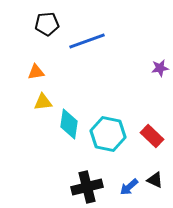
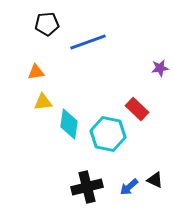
blue line: moved 1 px right, 1 px down
red rectangle: moved 15 px left, 27 px up
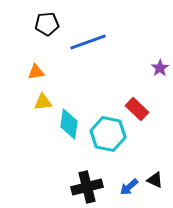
purple star: rotated 24 degrees counterclockwise
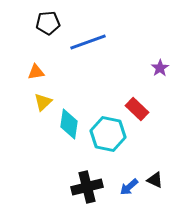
black pentagon: moved 1 px right, 1 px up
yellow triangle: rotated 36 degrees counterclockwise
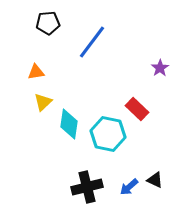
blue line: moved 4 px right; rotated 33 degrees counterclockwise
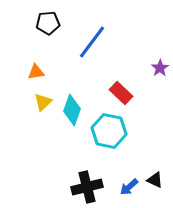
red rectangle: moved 16 px left, 16 px up
cyan diamond: moved 3 px right, 14 px up; rotated 12 degrees clockwise
cyan hexagon: moved 1 px right, 3 px up
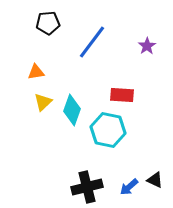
purple star: moved 13 px left, 22 px up
red rectangle: moved 1 px right, 2 px down; rotated 40 degrees counterclockwise
cyan hexagon: moved 1 px left, 1 px up
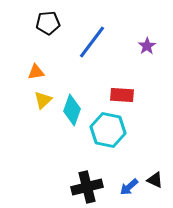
yellow triangle: moved 2 px up
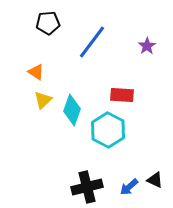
orange triangle: rotated 42 degrees clockwise
cyan hexagon: rotated 16 degrees clockwise
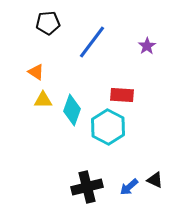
yellow triangle: rotated 42 degrees clockwise
cyan hexagon: moved 3 px up
